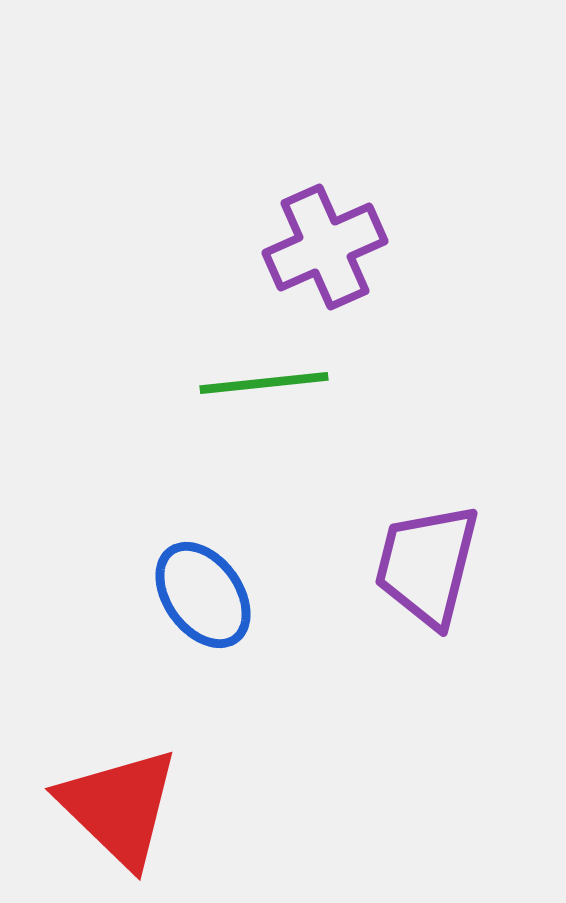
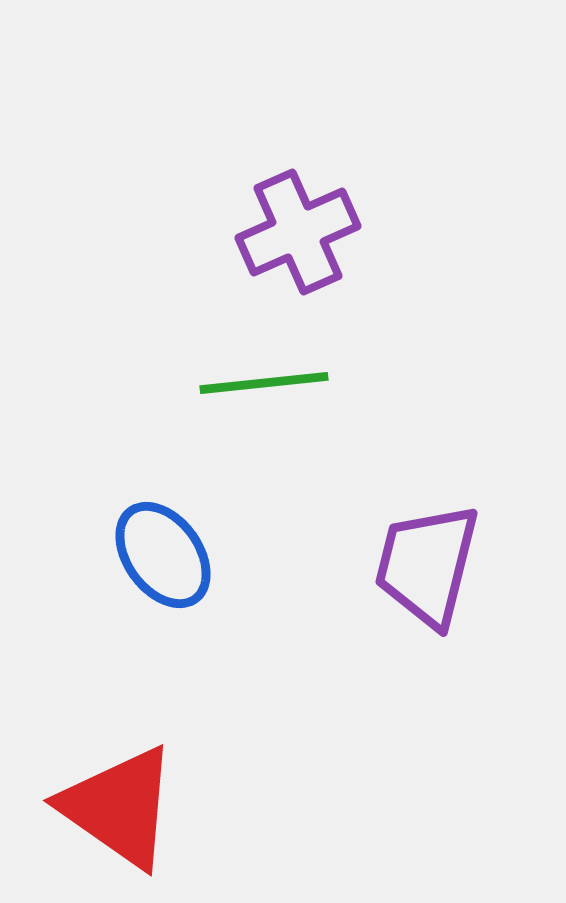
purple cross: moved 27 px left, 15 px up
blue ellipse: moved 40 px left, 40 px up
red triangle: rotated 9 degrees counterclockwise
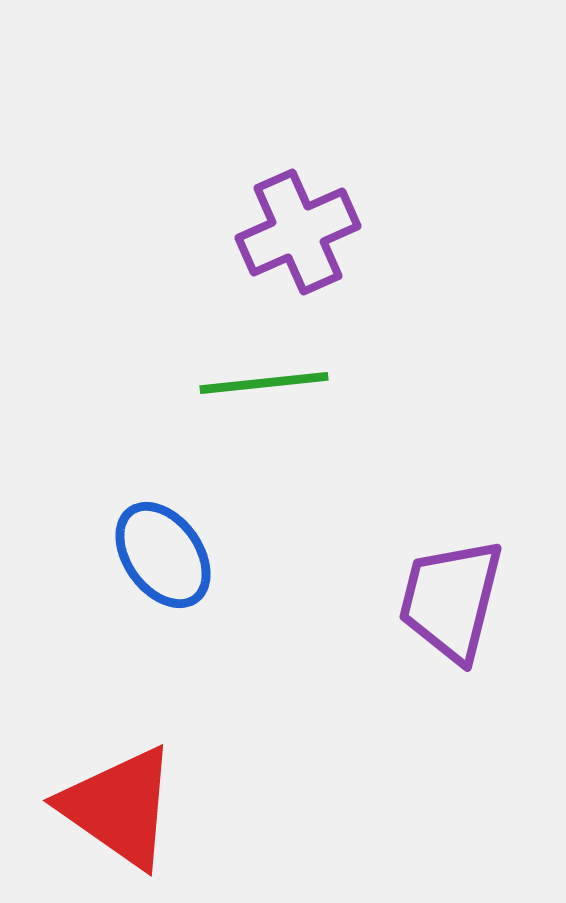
purple trapezoid: moved 24 px right, 35 px down
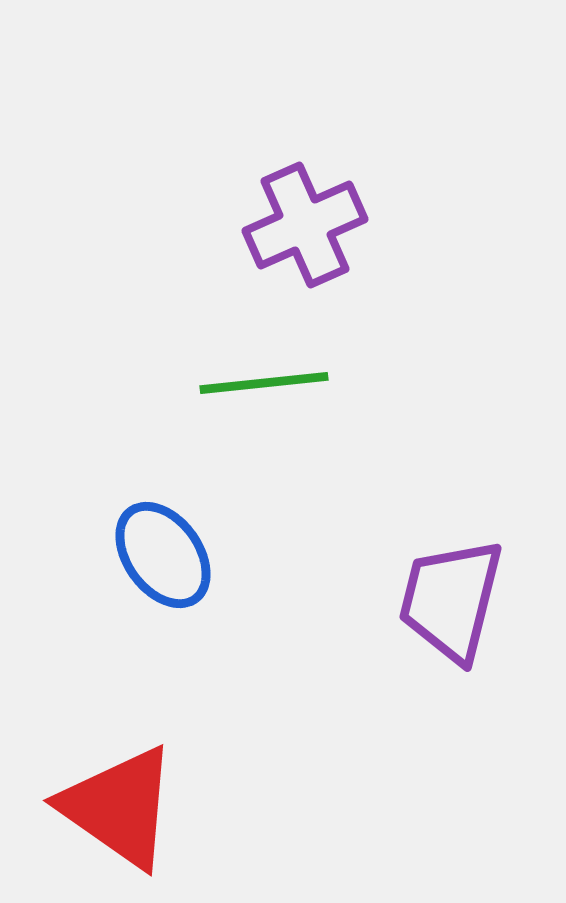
purple cross: moved 7 px right, 7 px up
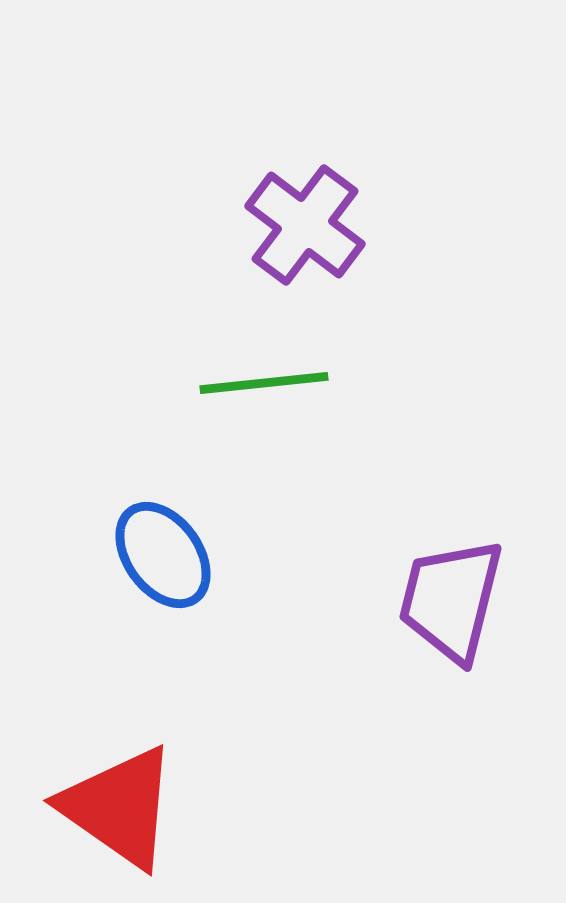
purple cross: rotated 29 degrees counterclockwise
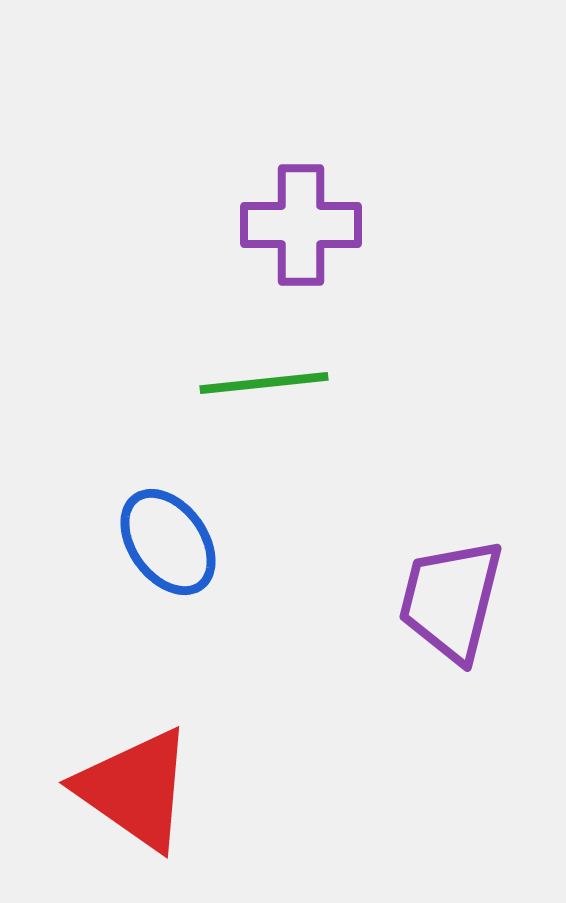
purple cross: moved 4 px left; rotated 37 degrees counterclockwise
blue ellipse: moved 5 px right, 13 px up
red triangle: moved 16 px right, 18 px up
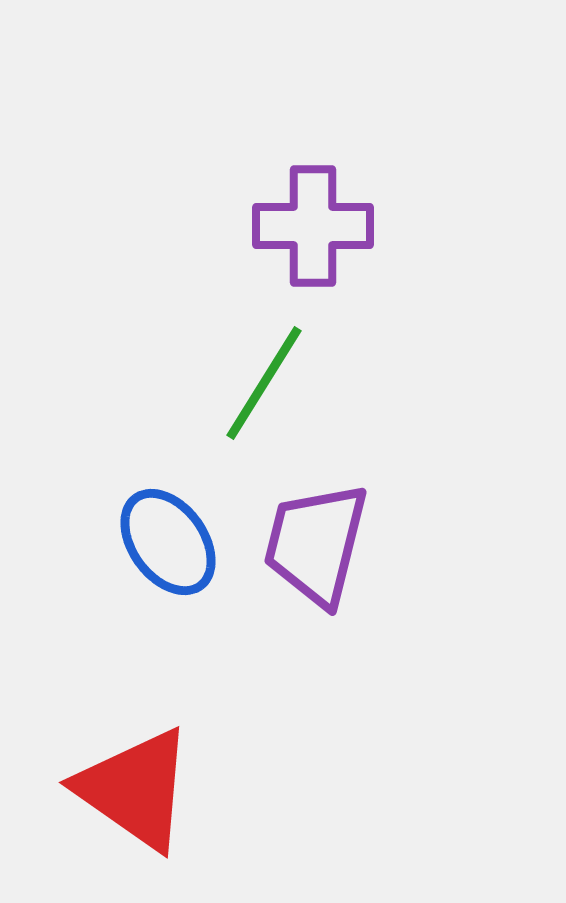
purple cross: moved 12 px right, 1 px down
green line: rotated 52 degrees counterclockwise
purple trapezoid: moved 135 px left, 56 px up
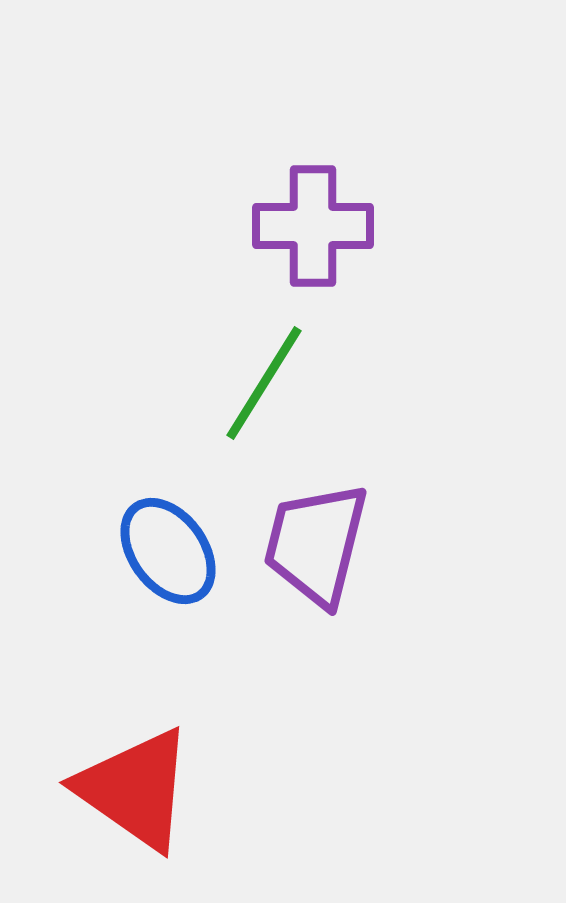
blue ellipse: moved 9 px down
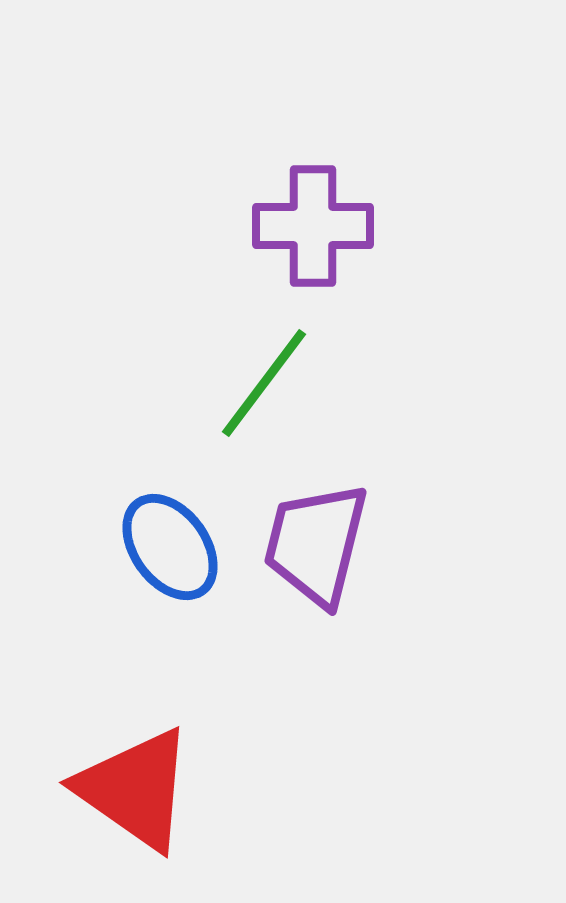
green line: rotated 5 degrees clockwise
blue ellipse: moved 2 px right, 4 px up
